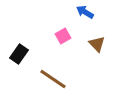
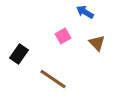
brown triangle: moved 1 px up
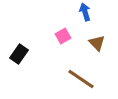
blue arrow: rotated 42 degrees clockwise
brown line: moved 28 px right
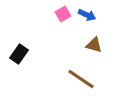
blue arrow: moved 2 px right, 3 px down; rotated 132 degrees clockwise
pink square: moved 22 px up
brown triangle: moved 3 px left, 2 px down; rotated 30 degrees counterclockwise
